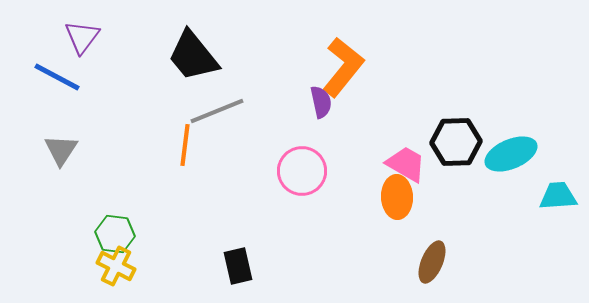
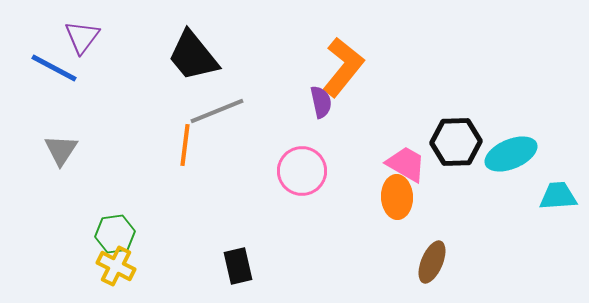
blue line: moved 3 px left, 9 px up
green hexagon: rotated 15 degrees counterclockwise
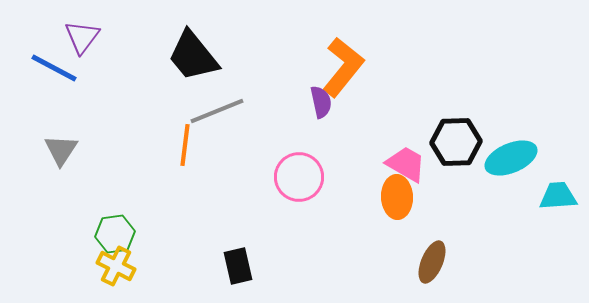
cyan ellipse: moved 4 px down
pink circle: moved 3 px left, 6 px down
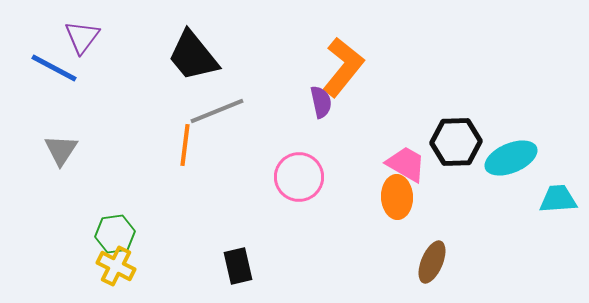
cyan trapezoid: moved 3 px down
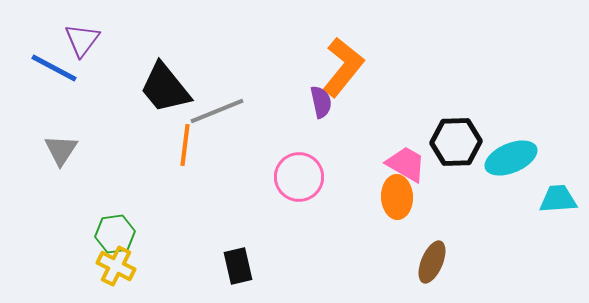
purple triangle: moved 3 px down
black trapezoid: moved 28 px left, 32 px down
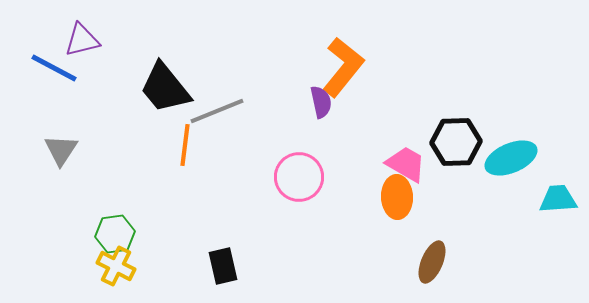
purple triangle: rotated 39 degrees clockwise
black rectangle: moved 15 px left
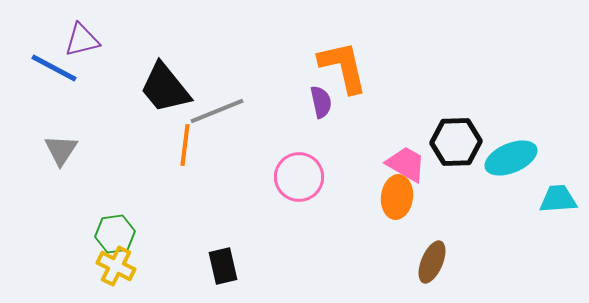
orange L-shape: rotated 52 degrees counterclockwise
orange ellipse: rotated 9 degrees clockwise
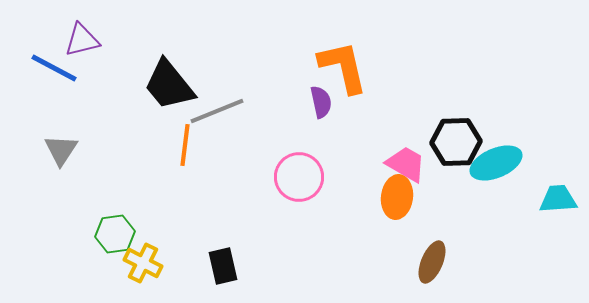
black trapezoid: moved 4 px right, 3 px up
cyan ellipse: moved 15 px left, 5 px down
yellow cross: moved 27 px right, 3 px up
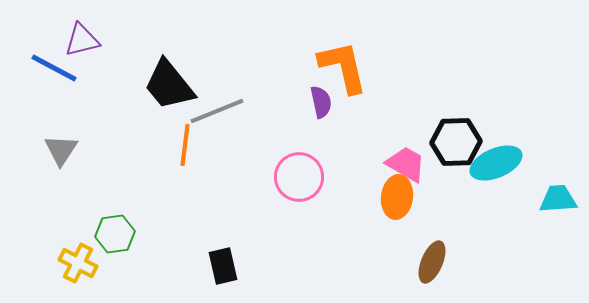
yellow cross: moved 65 px left
